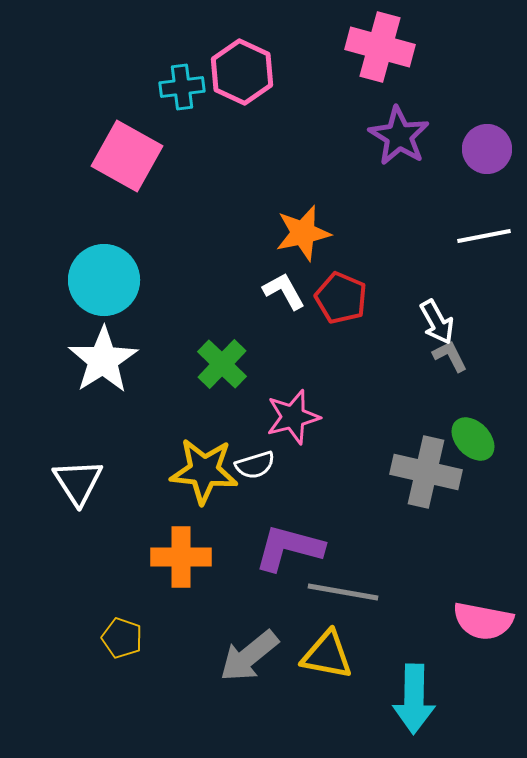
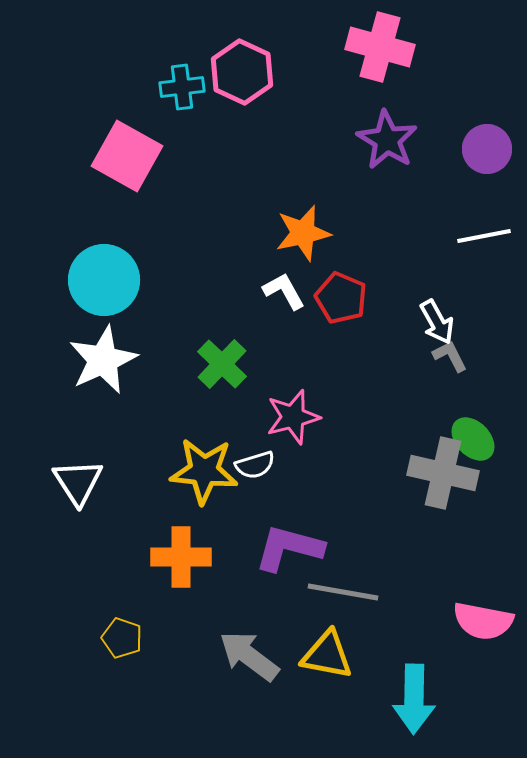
purple star: moved 12 px left, 4 px down
white star: rotated 8 degrees clockwise
gray cross: moved 17 px right, 1 px down
gray arrow: rotated 76 degrees clockwise
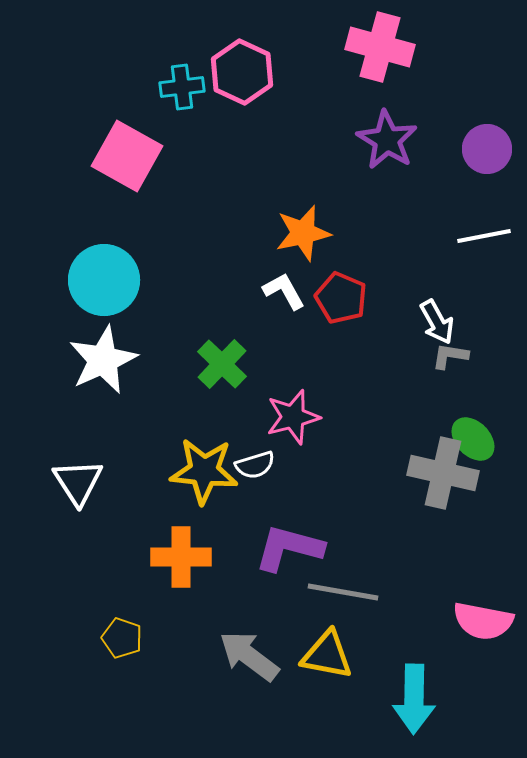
gray L-shape: rotated 54 degrees counterclockwise
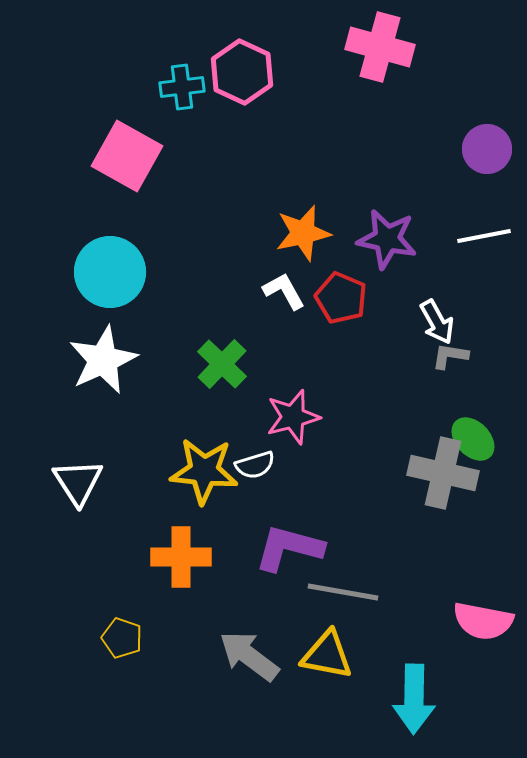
purple star: moved 99 px down; rotated 20 degrees counterclockwise
cyan circle: moved 6 px right, 8 px up
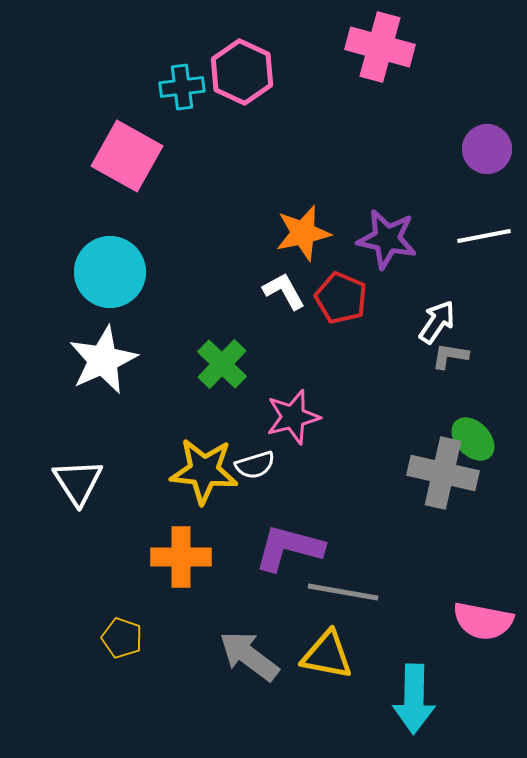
white arrow: rotated 117 degrees counterclockwise
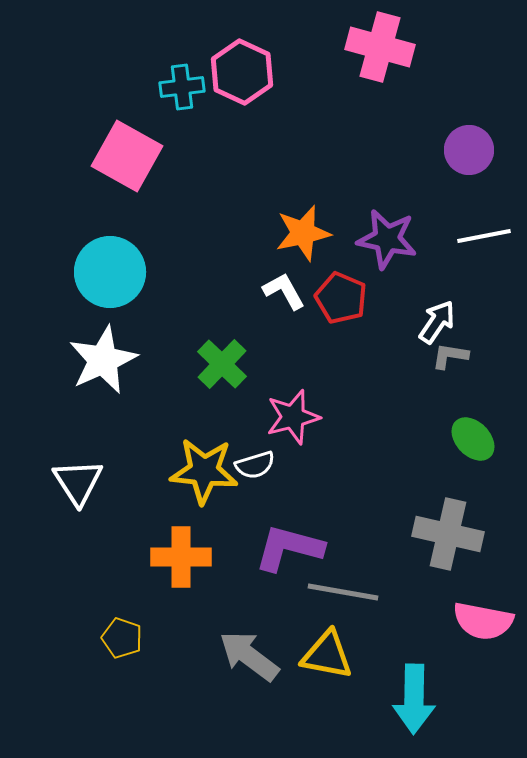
purple circle: moved 18 px left, 1 px down
gray cross: moved 5 px right, 61 px down
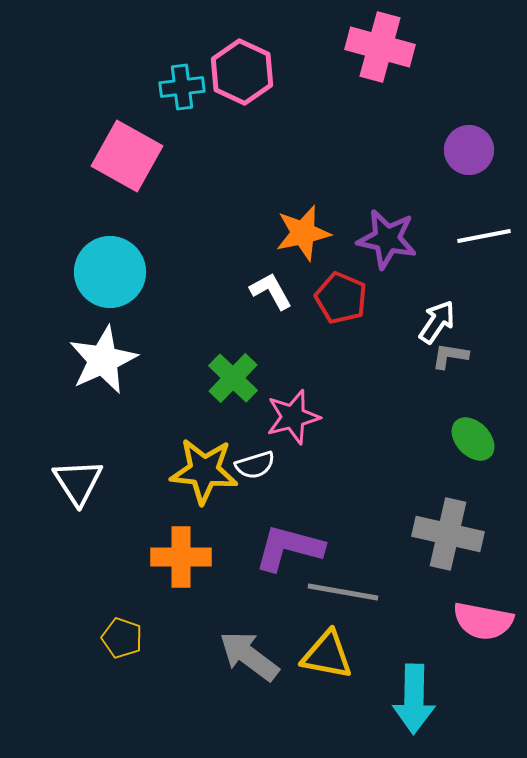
white L-shape: moved 13 px left
green cross: moved 11 px right, 14 px down
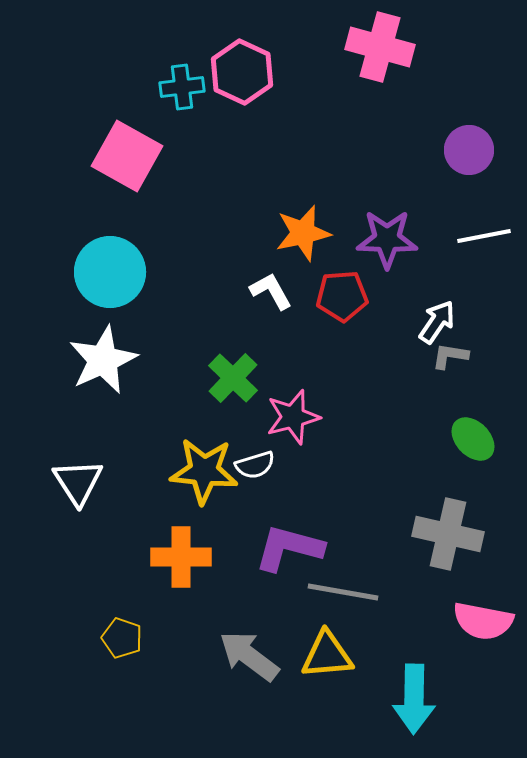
purple star: rotated 10 degrees counterclockwise
red pentagon: moved 1 px right, 2 px up; rotated 27 degrees counterclockwise
yellow triangle: rotated 16 degrees counterclockwise
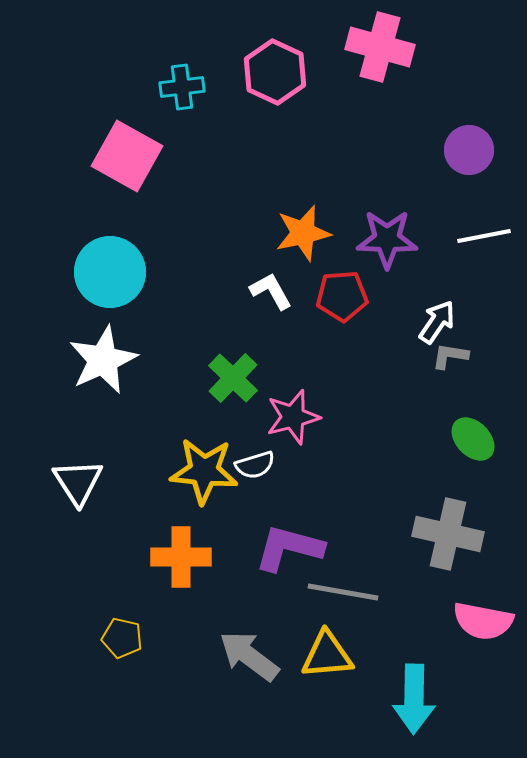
pink hexagon: moved 33 px right
yellow pentagon: rotated 6 degrees counterclockwise
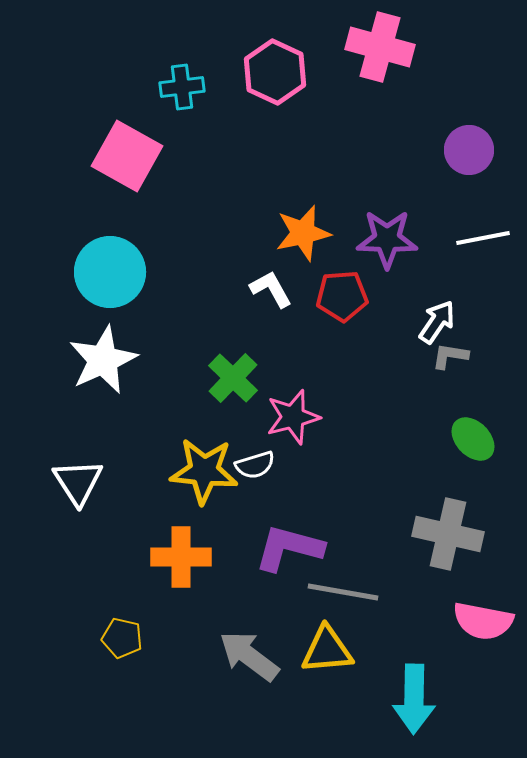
white line: moved 1 px left, 2 px down
white L-shape: moved 2 px up
yellow triangle: moved 5 px up
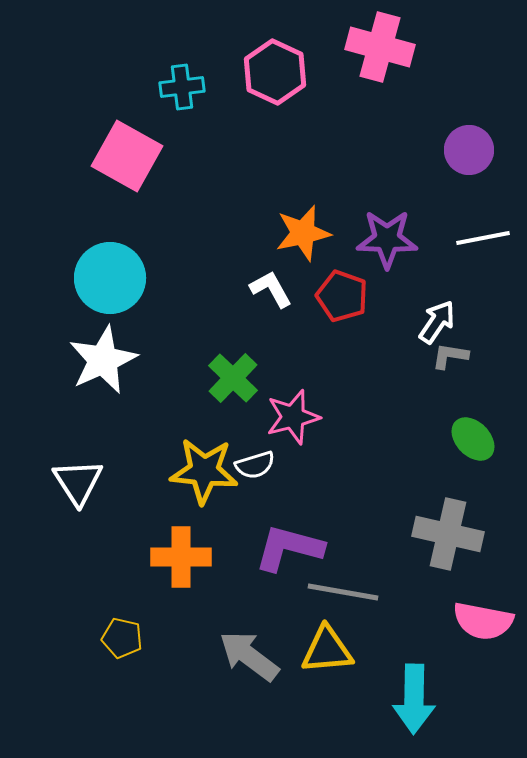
cyan circle: moved 6 px down
red pentagon: rotated 24 degrees clockwise
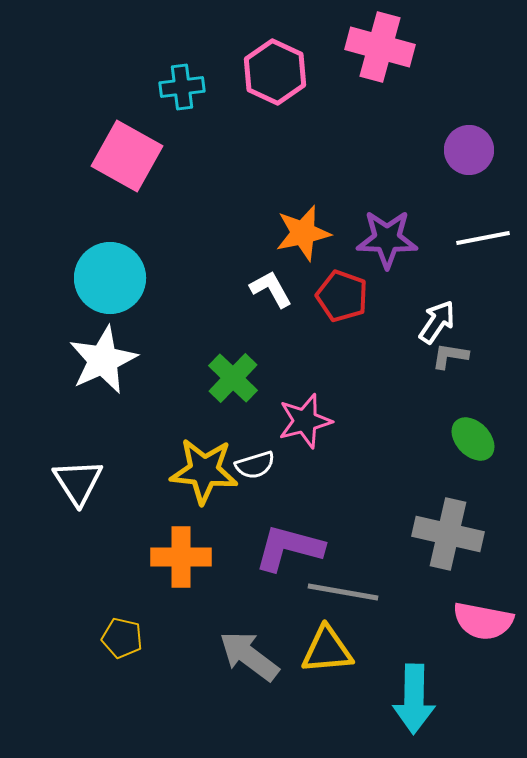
pink star: moved 12 px right, 4 px down
